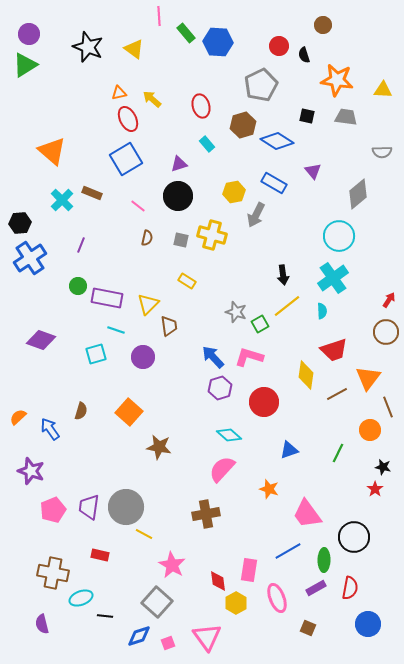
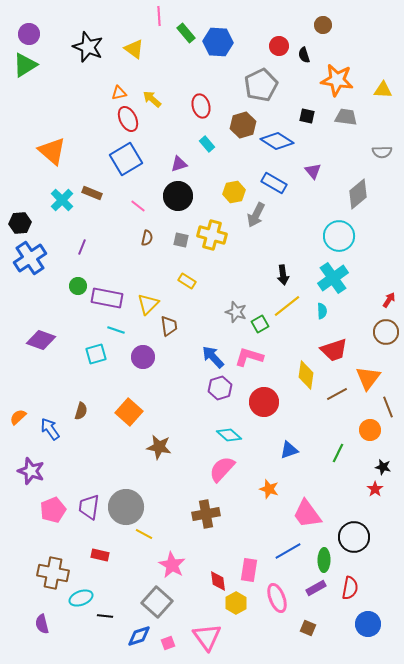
purple line at (81, 245): moved 1 px right, 2 px down
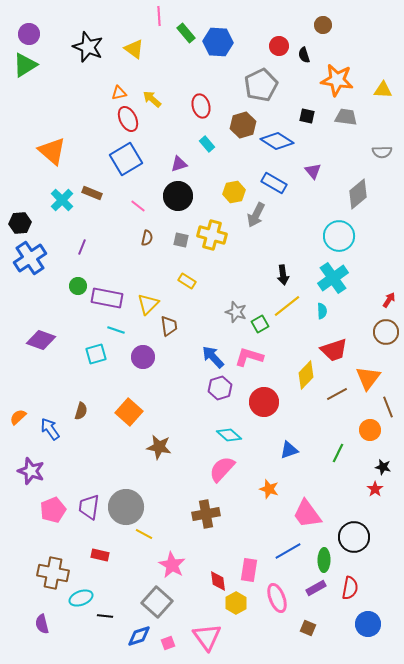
yellow diamond at (306, 375): rotated 36 degrees clockwise
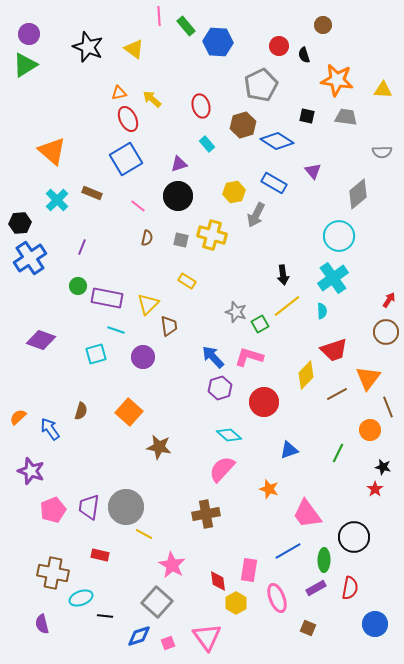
green rectangle at (186, 33): moved 7 px up
cyan cross at (62, 200): moved 5 px left
blue circle at (368, 624): moved 7 px right
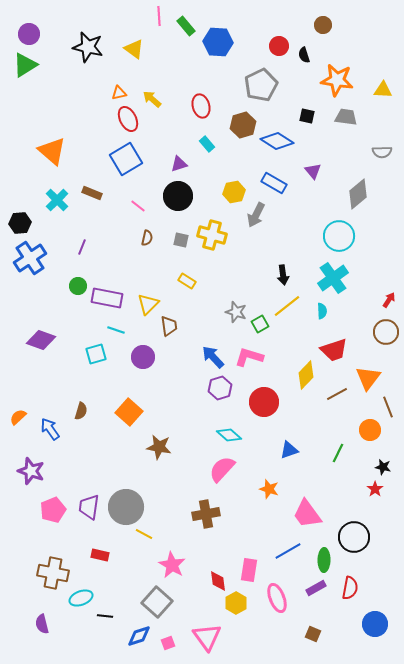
black star at (88, 47): rotated 8 degrees counterclockwise
brown square at (308, 628): moved 5 px right, 6 px down
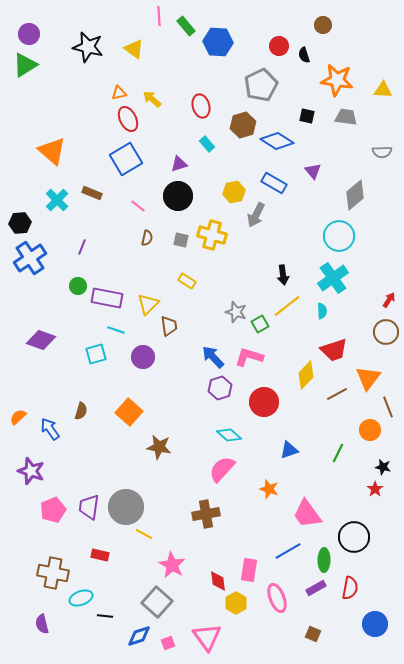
gray diamond at (358, 194): moved 3 px left, 1 px down
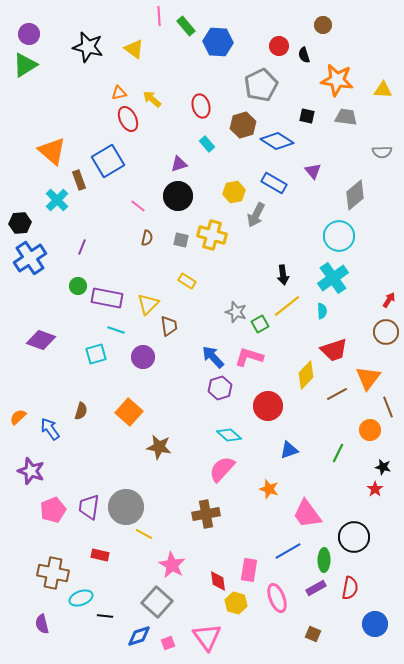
blue square at (126, 159): moved 18 px left, 2 px down
brown rectangle at (92, 193): moved 13 px left, 13 px up; rotated 48 degrees clockwise
red circle at (264, 402): moved 4 px right, 4 px down
yellow hexagon at (236, 603): rotated 15 degrees counterclockwise
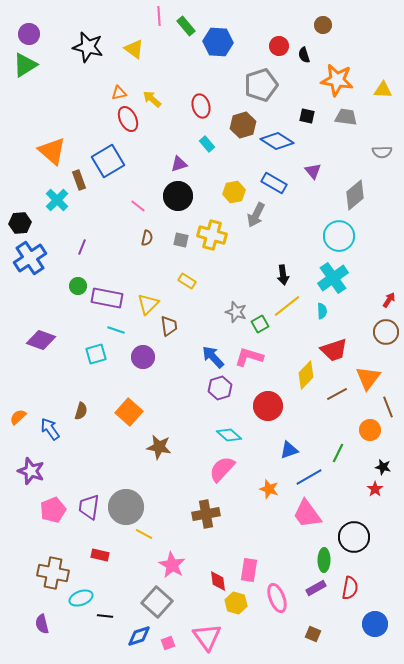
gray pentagon at (261, 85): rotated 8 degrees clockwise
blue line at (288, 551): moved 21 px right, 74 px up
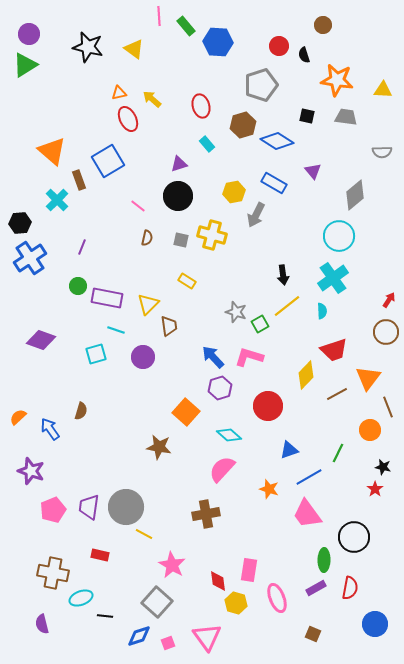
orange square at (129, 412): moved 57 px right
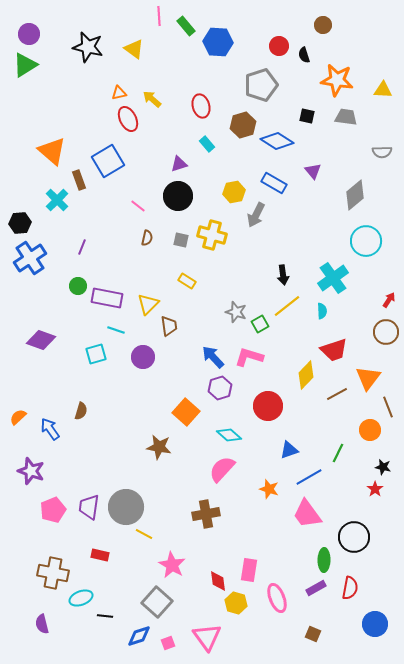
cyan circle at (339, 236): moved 27 px right, 5 px down
